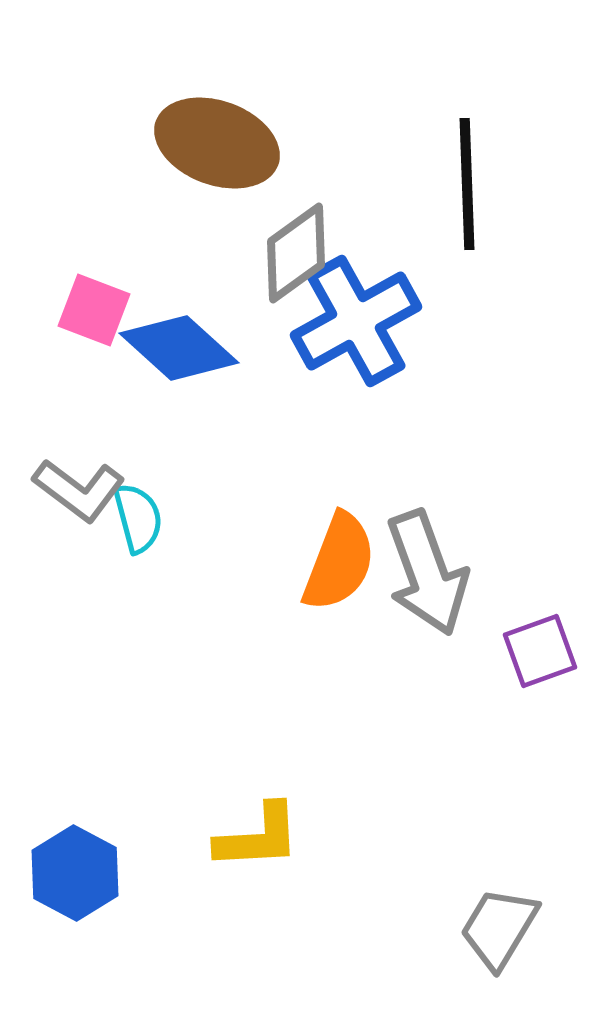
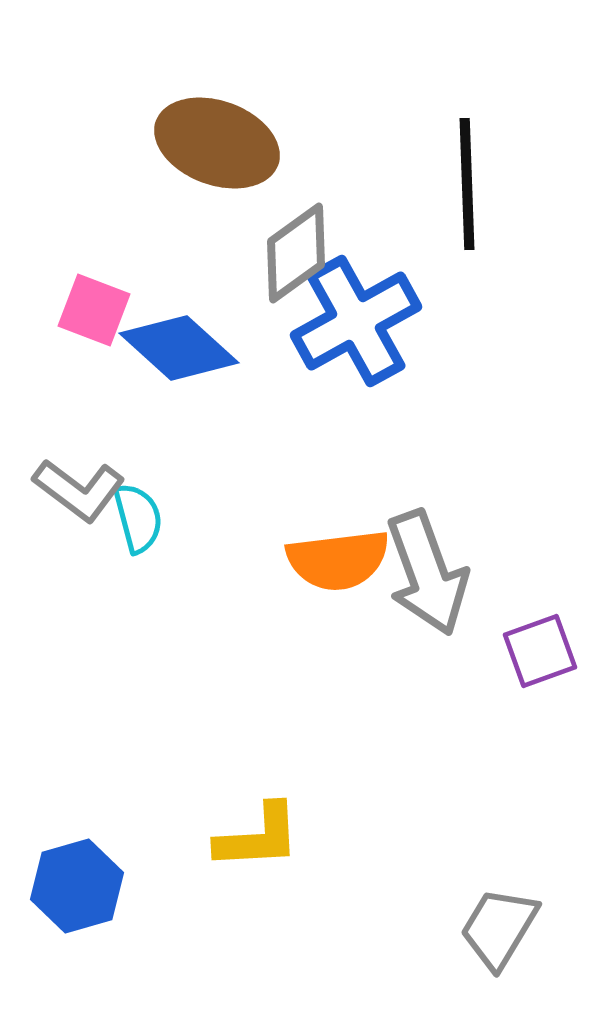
orange semicircle: moved 1 px left, 2 px up; rotated 62 degrees clockwise
blue hexagon: moved 2 px right, 13 px down; rotated 16 degrees clockwise
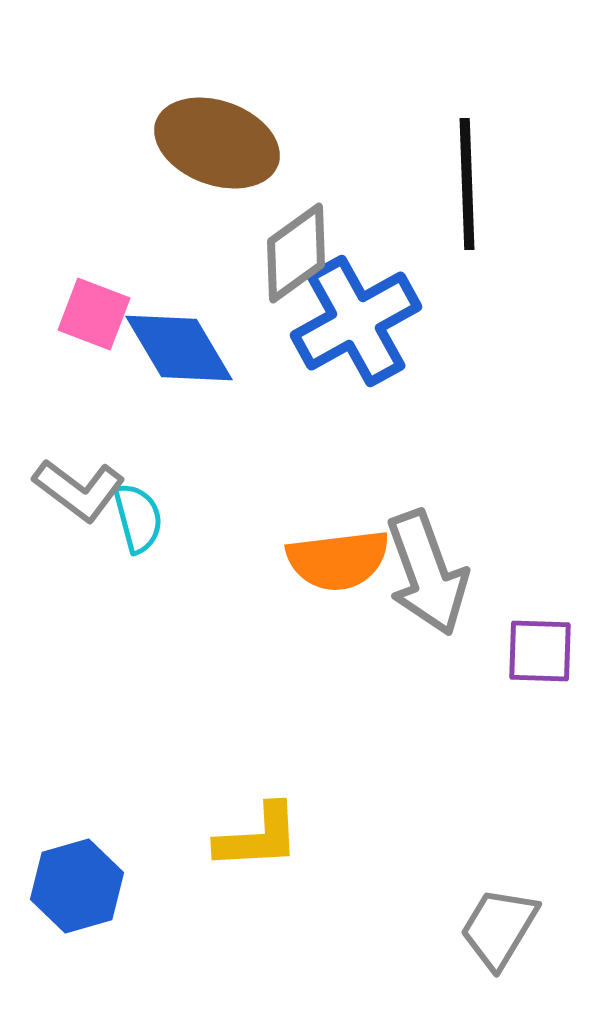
pink square: moved 4 px down
blue diamond: rotated 17 degrees clockwise
purple square: rotated 22 degrees clockwise
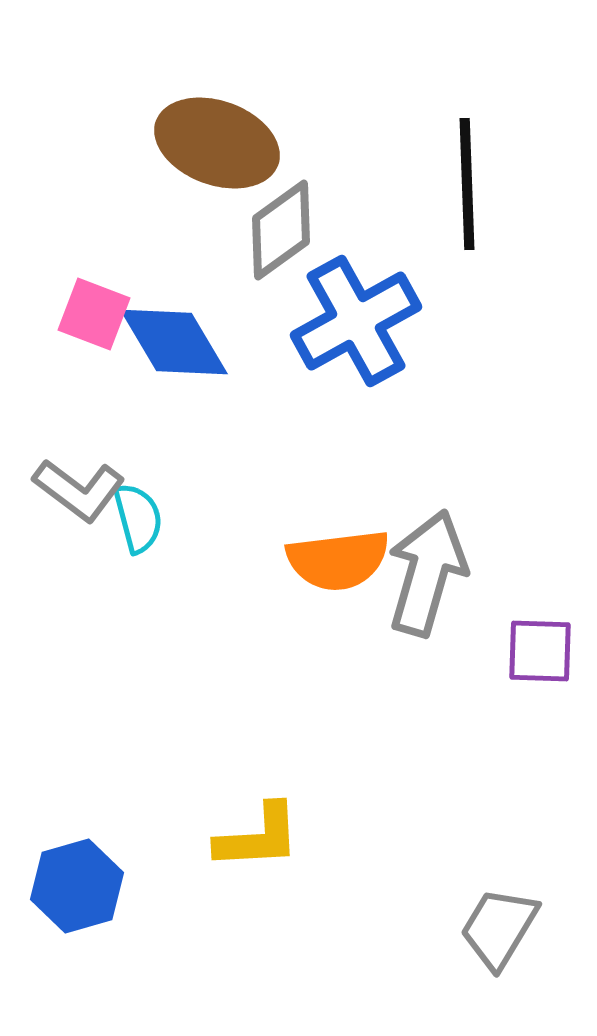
gray diamond: moved 15 px left, 23 px up
blue diamond: moved 5 px left, 6 px up
gray arrow: rotated 144 degrees counterclockwise
